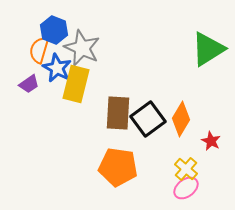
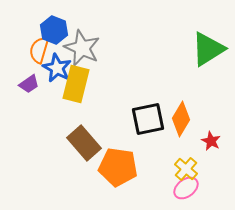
brown rectangle: moved 34 px left, 30 px down; rotated 44 degrees counterclockwise
black square: rotated 24 degrees clockwise
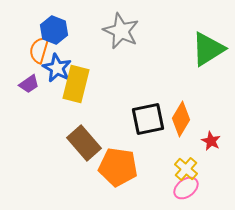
gray star: moved 39 px right, 17 px up
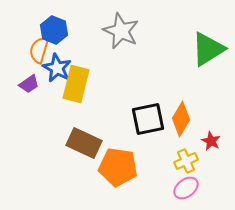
brown rectangle: rotated 24 degrees counterclockwise
yellow cross: moved 8 px up; rotated 25 degrees clockwise
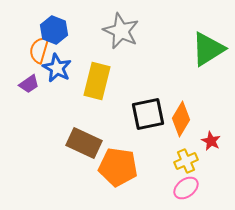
yellow rectangle: moved 21 px right, 3 px up
black square: moved 5 px up
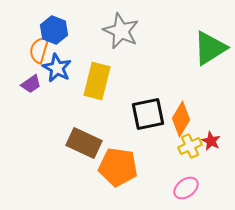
green triangle: moved 2 px right, 1 px up
purple trapezoid: moved 2 px right
yellow cross: moved 4 px right, 15 px up
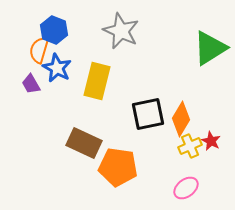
purple trapezoid: rotated 95 degrees clockwise
